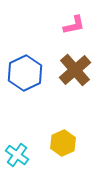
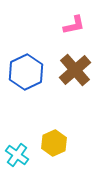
blue hexagon: moved 1 px right, 1 px up
yellow hexagon: moved 9 px left
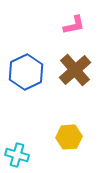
yellow hexagon: moved 15 px right, 6 px up; rotated 20 degrees clockwise
cyan cross: rotated 20 degrees counterclockwise
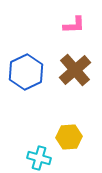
pink L-shape: rotated 10 degrees clockwise
cyan cross: moved 22 px right, 3 px down
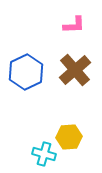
cyan cross: moved 5 px right, 4 px up
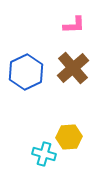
brown cross: moved 2 px left, 2 px up
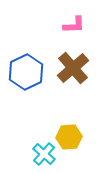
cyan cross: rotated 25 degrees clockwise
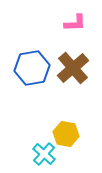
pink L-shape: moved 1 px right, 2 px up
blue hexagon: moved 6 px right, 4 px up; rotated 16 degrees clockwise
yellow hexagon: moved 3 px left, 3 px up; rotated 15 degrees clockwise
